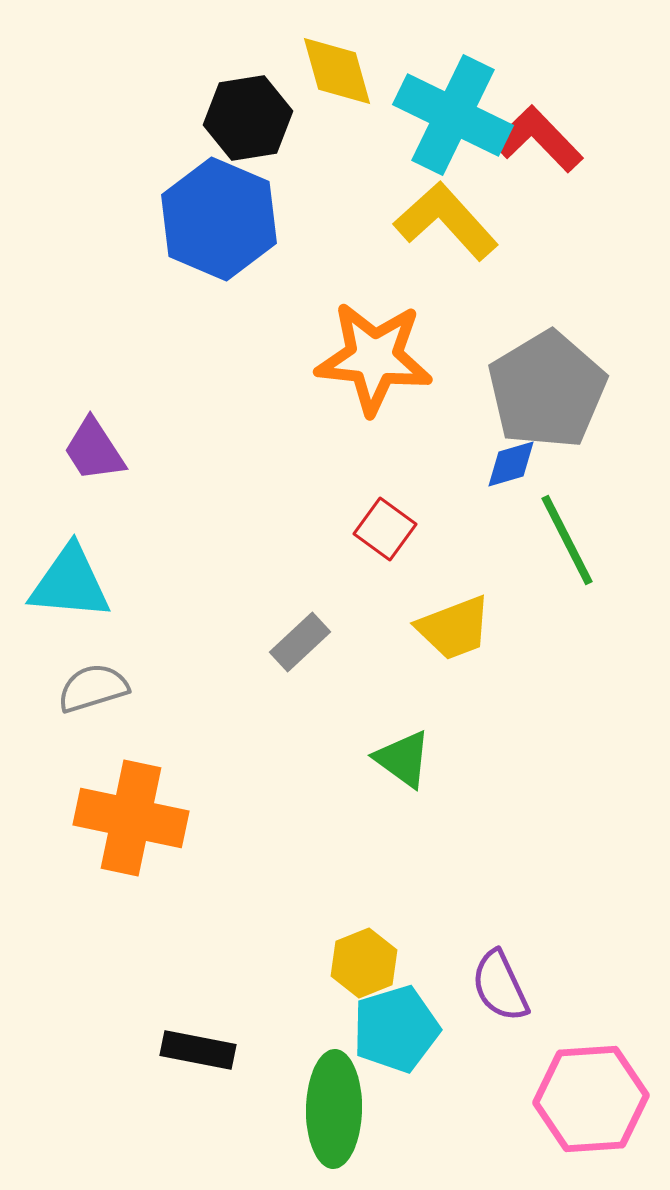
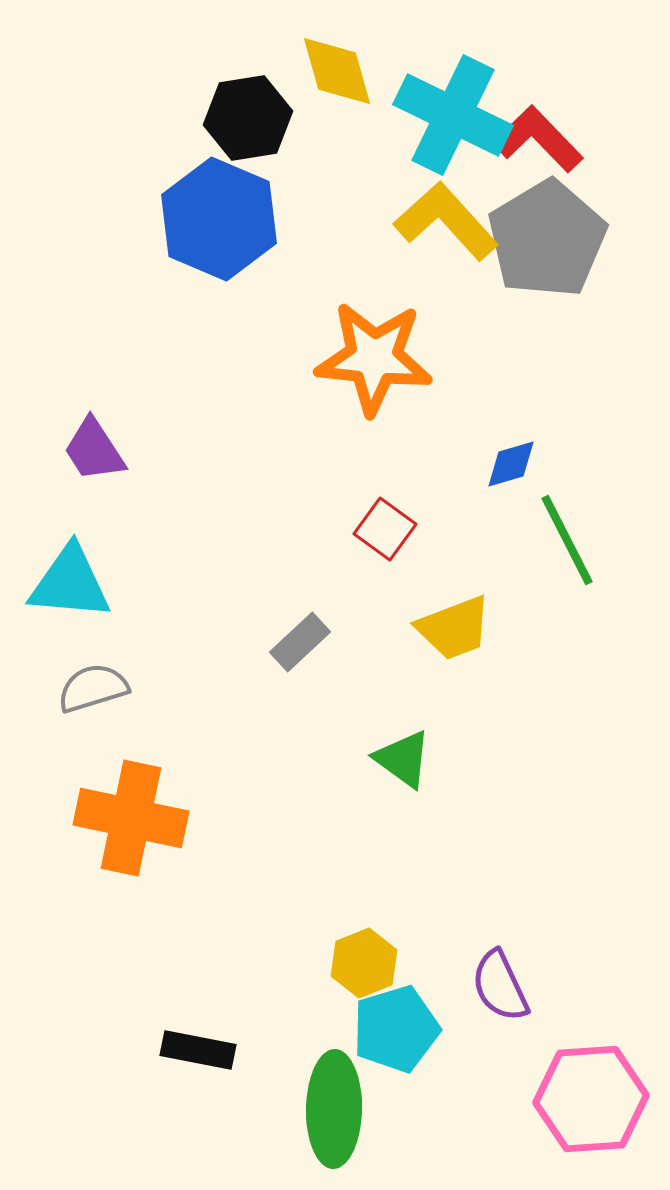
gray pentagon: moved 151 px up
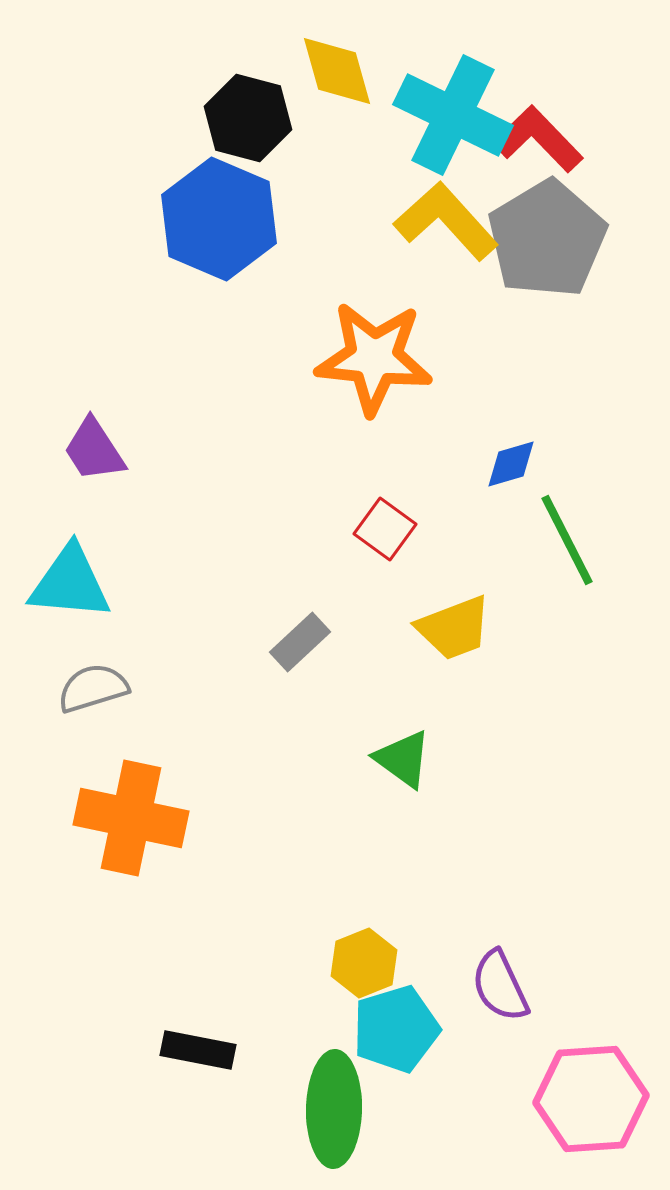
black hexagon: rotated 24 degrees clockwise
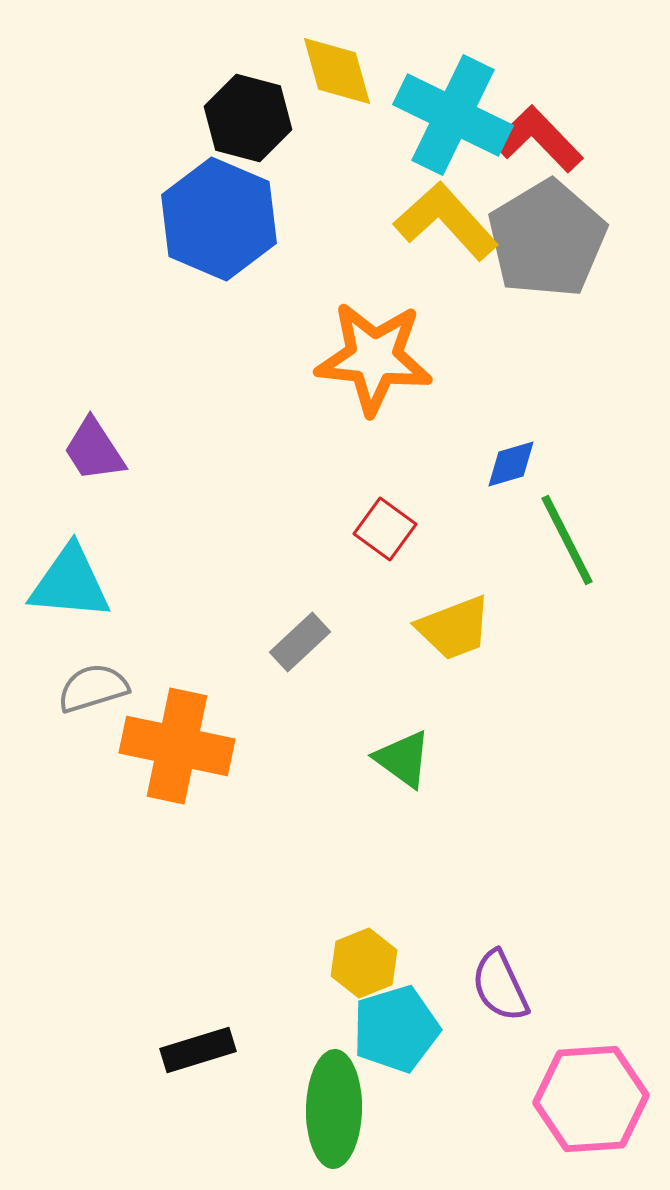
orange cross: moved 46 px right, 72 px up
black rectangle: rotated 28 degrees counterclockwise
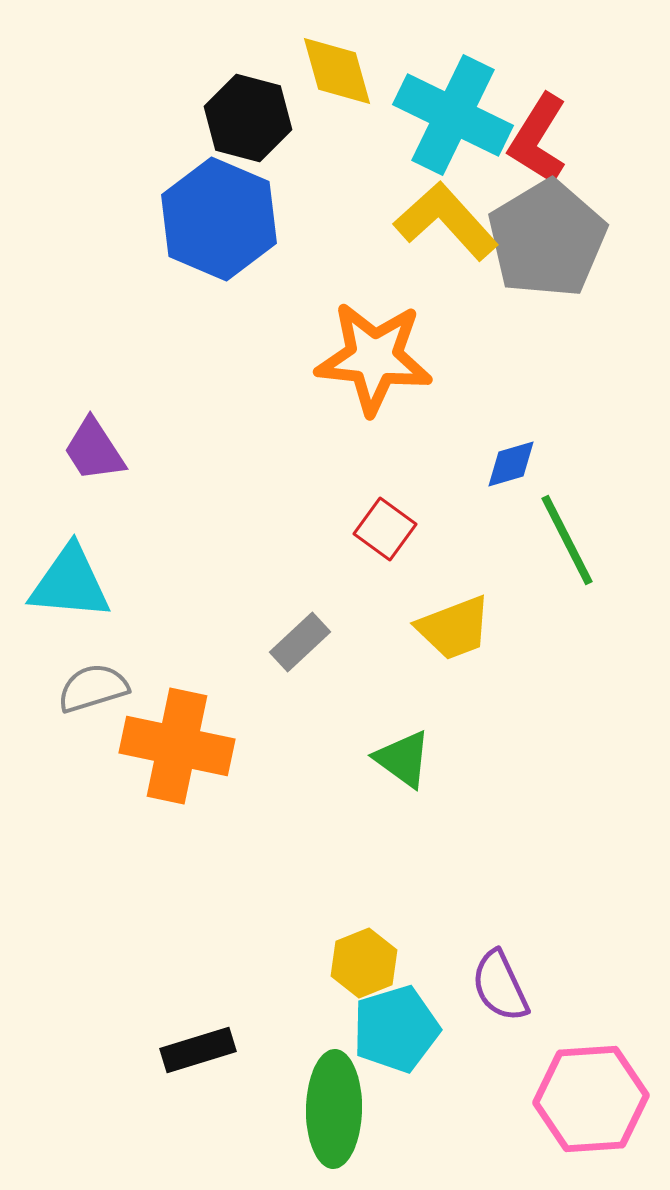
red L-shape: rotated 104 degrees counterclockwise
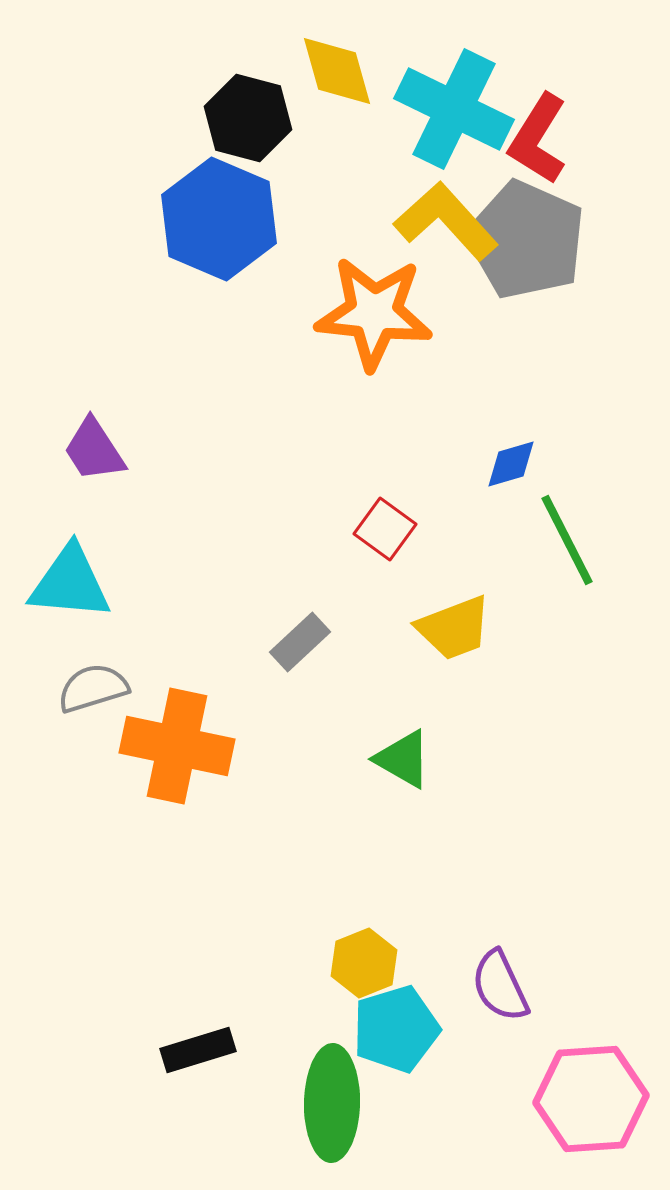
cyan cross: moved 1 px right, 6 px up
gray pentagon: moved 21 px left, 1 px down; rotated 17 degrees counterclockwise
orange star: moved 45 px up
green triangle: rotated 6 degrees counterclockwise
green ellipse: moved 2 px left, 6 px up
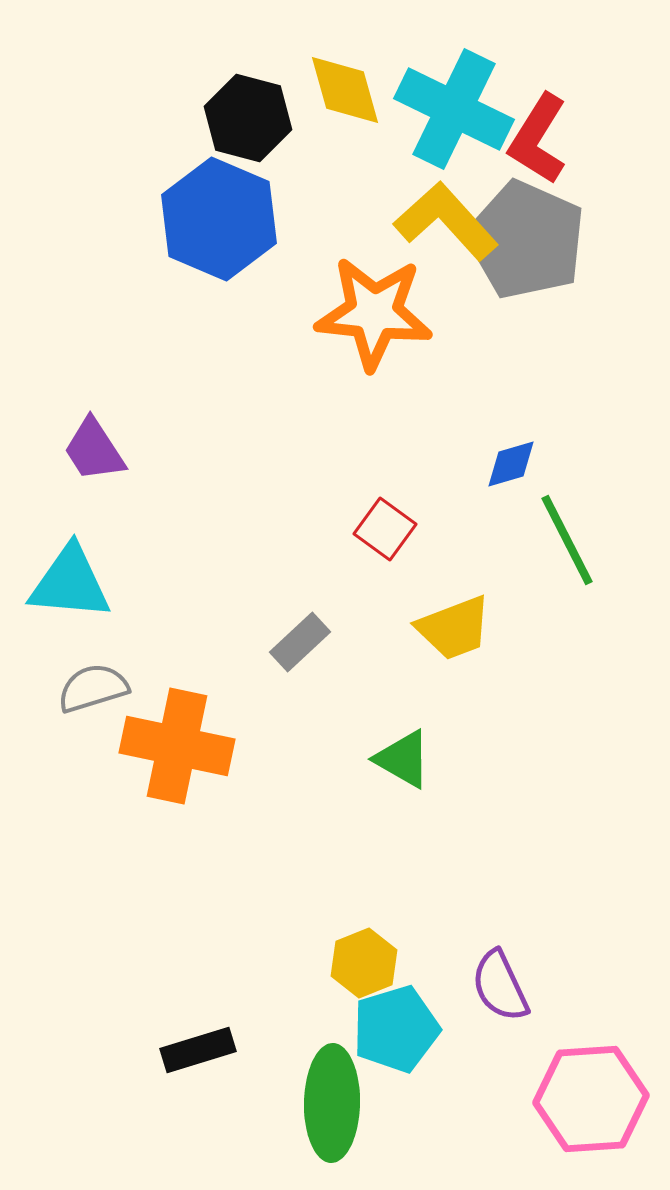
yellow diamond: moved 8 px right, 19 px down
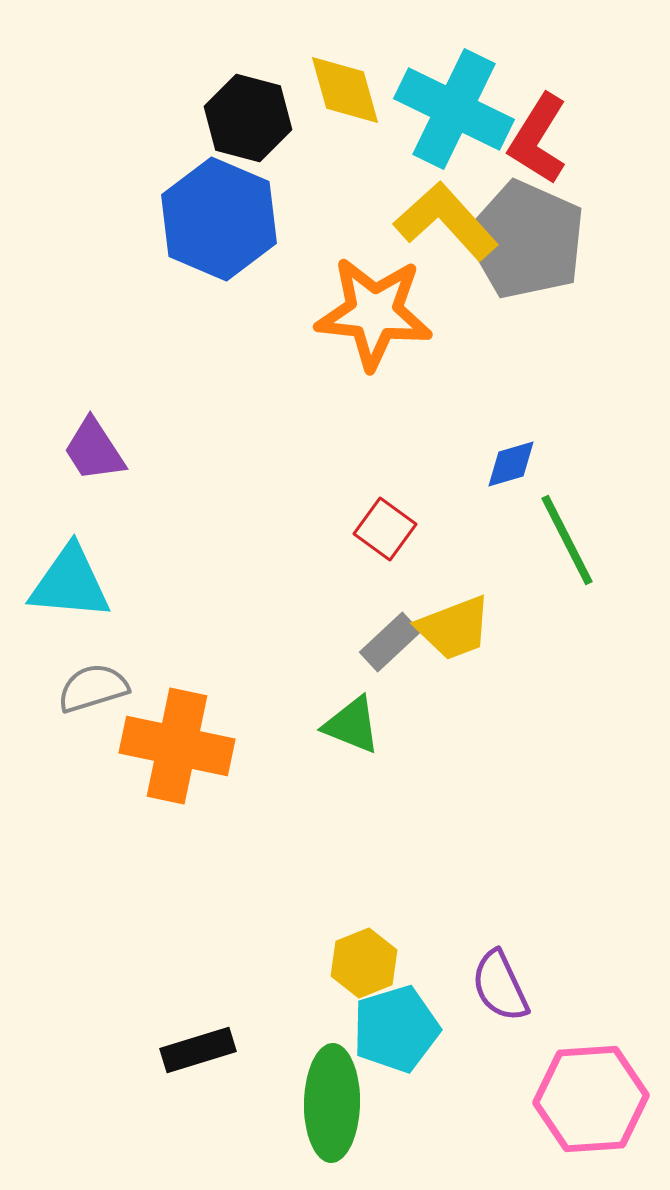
gray rectangle: moved 90 px right
green triangle: moved 51 px left, 34 px up; rotated 8 degrees counterclockwise
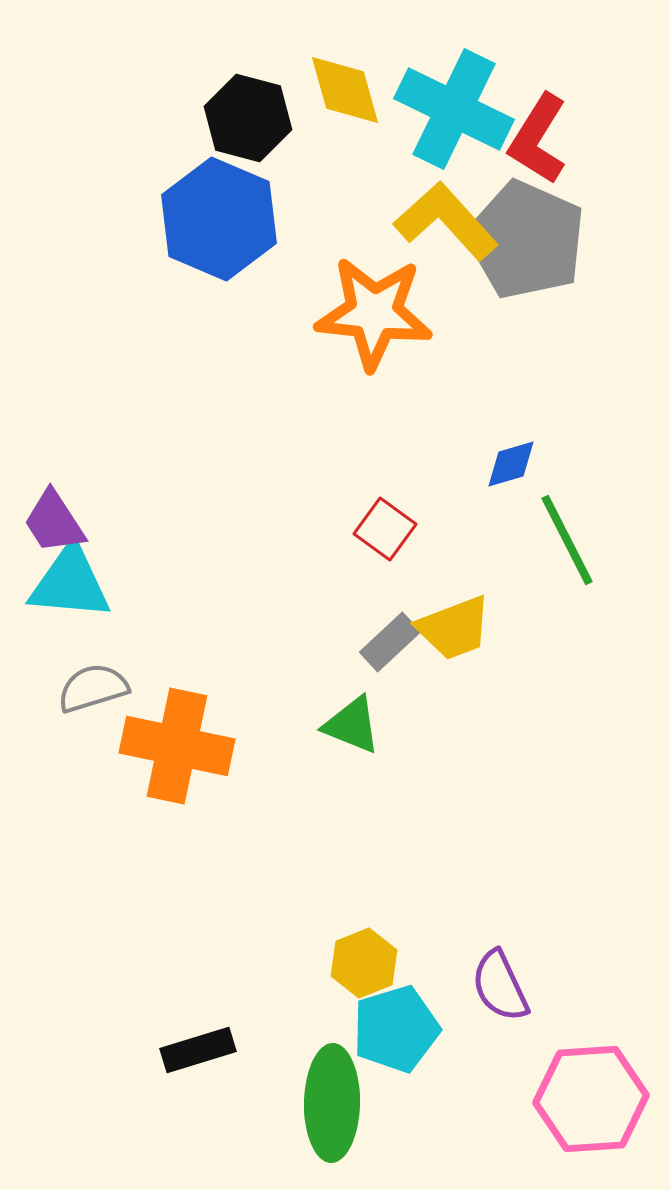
purple trapezoid: moved 40 px left, 72 px down
